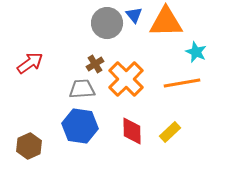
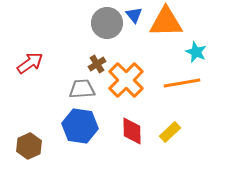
brown cross: moved 2 px right
orange cross: moved 1 px down
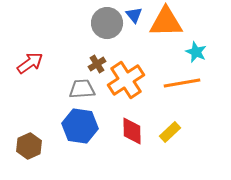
orange cross: rotated 12 degrees clockwise
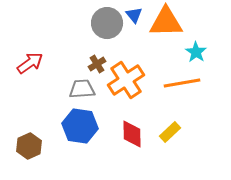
cyan star: rotated 10 degrees clockwise
red diamond: moved 3 px down
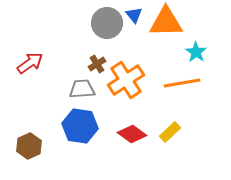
red diamond: rotated 52 degrees counterclockwise
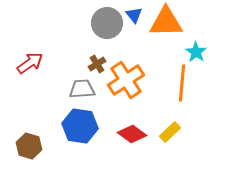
orange line: rotated 75 degrees counterclockwise
brown hexagon: rotated 20 degrees counterclockwise
